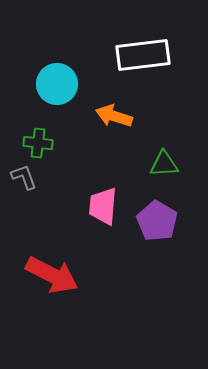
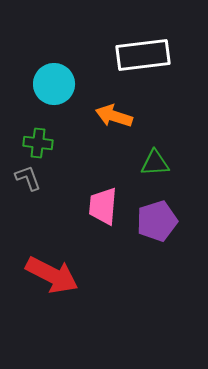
cyan circle: moved 3 px left
green triangle: moved 9 px left, 1 px up
gray L-shape: moved 4 px right, 1 px down
purple pentagon: rotated 24 degrees clockwise
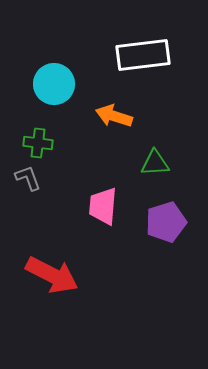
purple pentagon: moved 9 px right, 1 px down
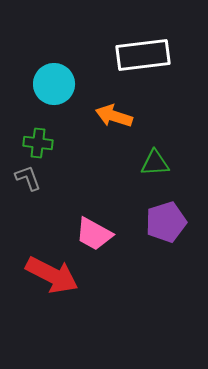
pink trapezoid: moved 9 px left, 28 px down; rotated 66 degrees counterclockwise
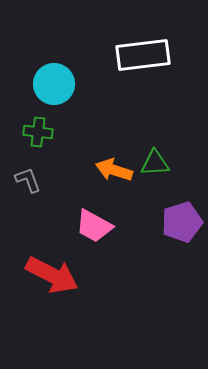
orange arrow: moved 54 px down
green cross: moved 11 px up
gray L-shape: moved 2 px down
purple pentagon: moved 16 px right
pink trapezoid: moved 8 px up
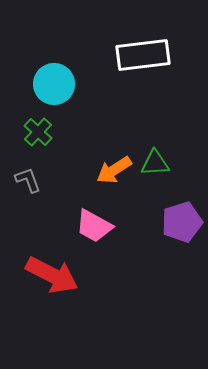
green cross: rotated 36 degrees clockwise
orange arrow: rotated 51 degrees counterclockwise
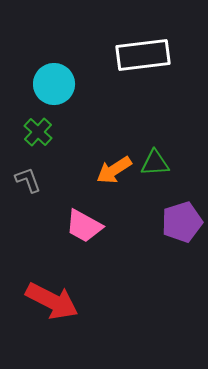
pink trapezoid: moved 10 px left
red arrow: moved 26 px down
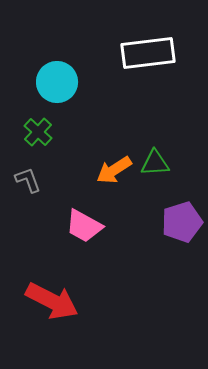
white rectangle: moved 5 px right, 2 px up
cyan circle: moved 3 px right, 2 px up
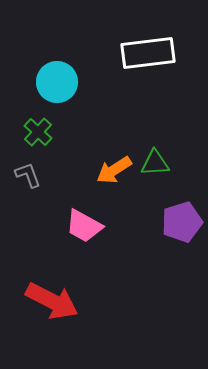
gray L-shape: moved 5 px up
